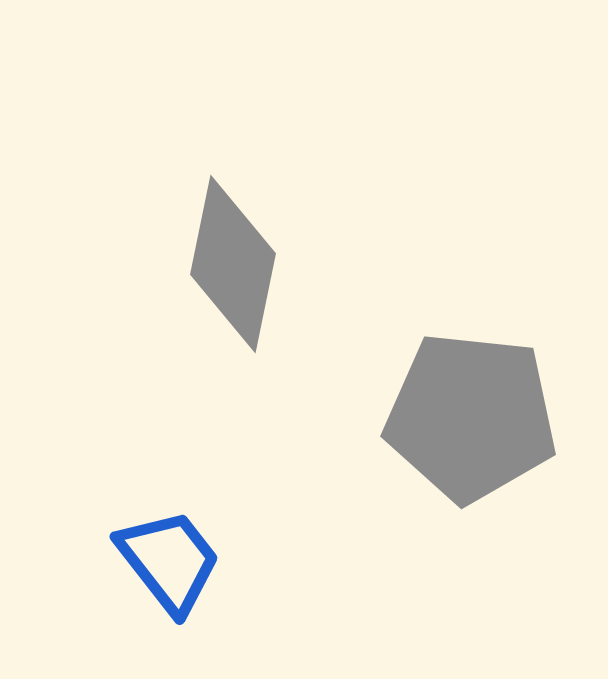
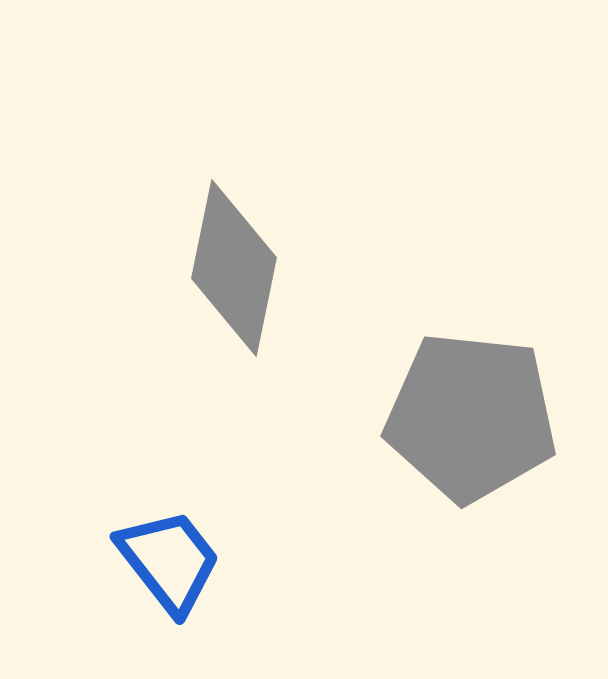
gray diamond: moved 1 px right, 4 px down
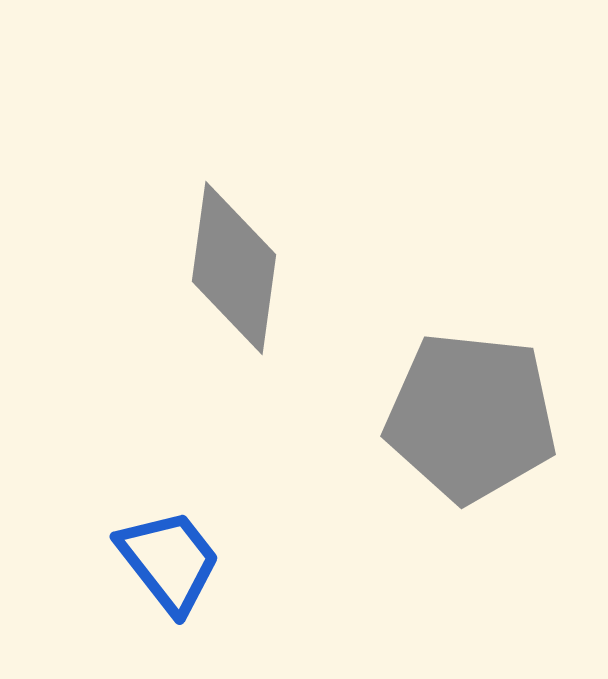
gray diamond: rotated 4 degrees counterclockwise
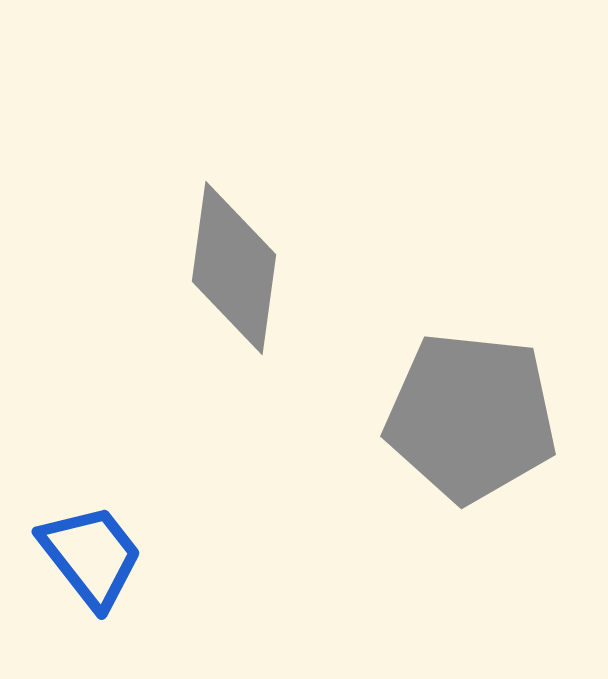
blue trapezoid: moved 78 px left, 5 px up
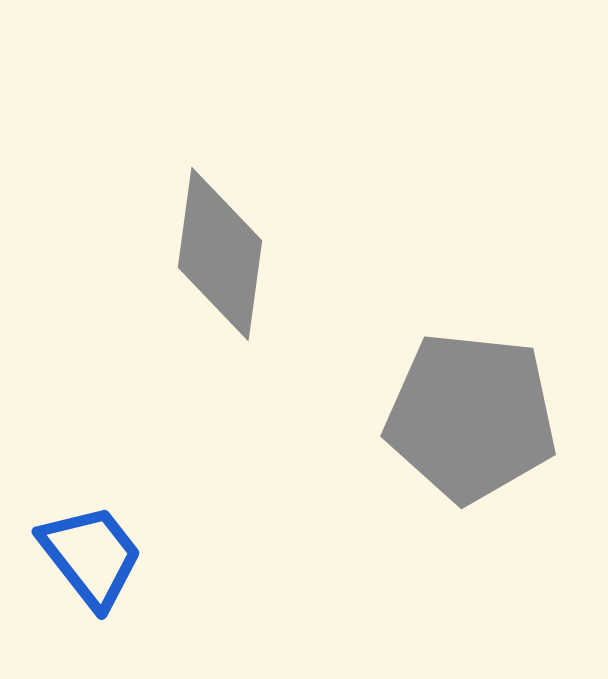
gray diamond: moved 14 px left, 14 px up
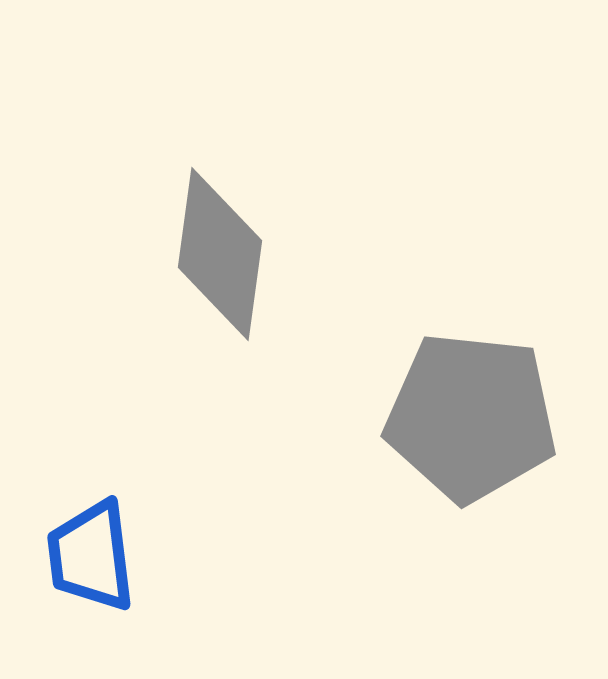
blue trapezoid: rotated 149 degrees counterclockwise
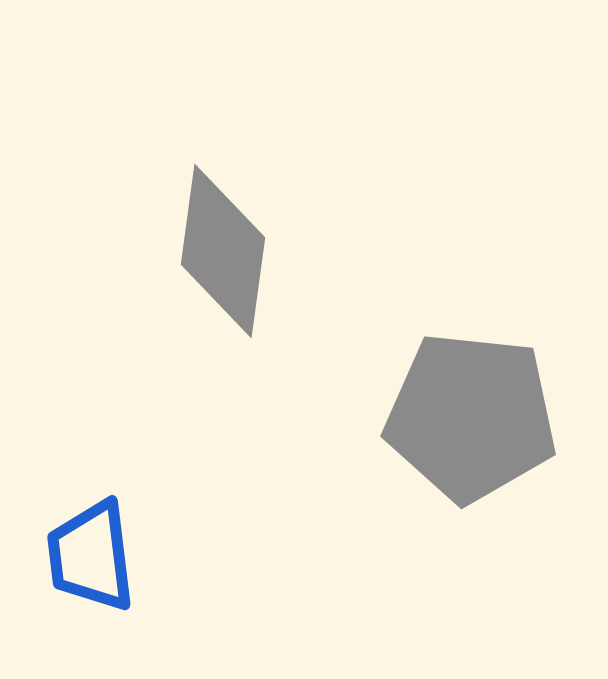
gray diamond: moved 3 px right, 3 px up
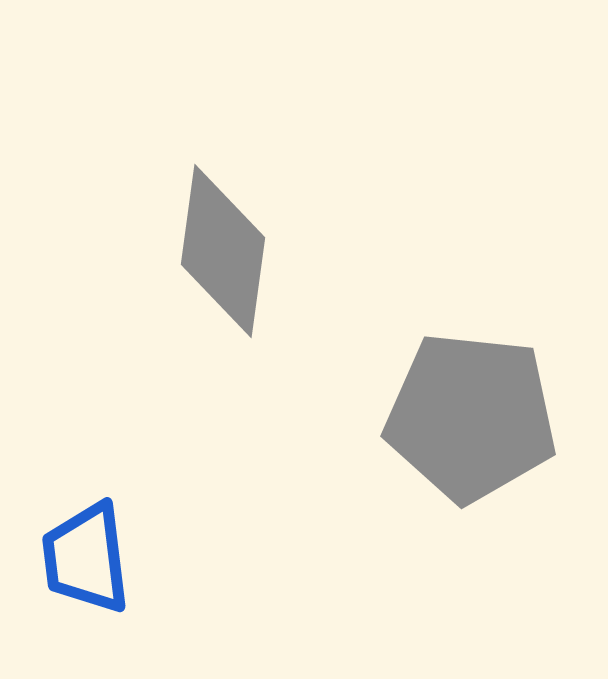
blue trapezoid: moved 5 px left, 2 px down
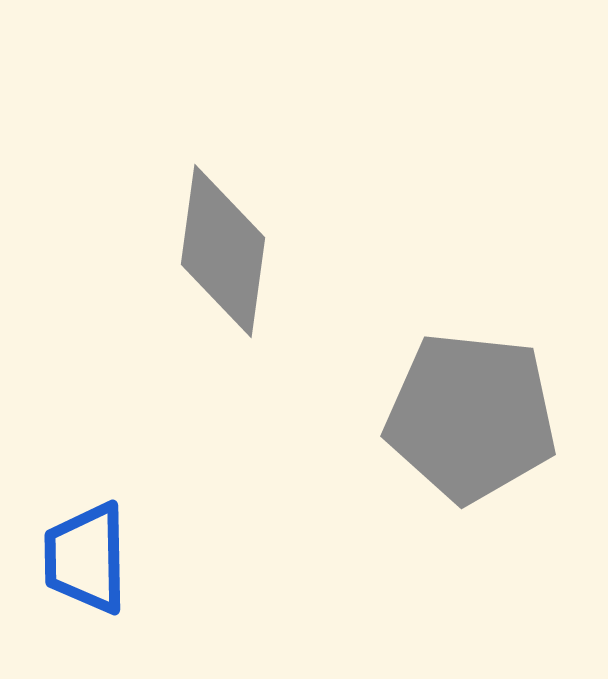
blue trapezoid: rotated 6 degrees clockwise
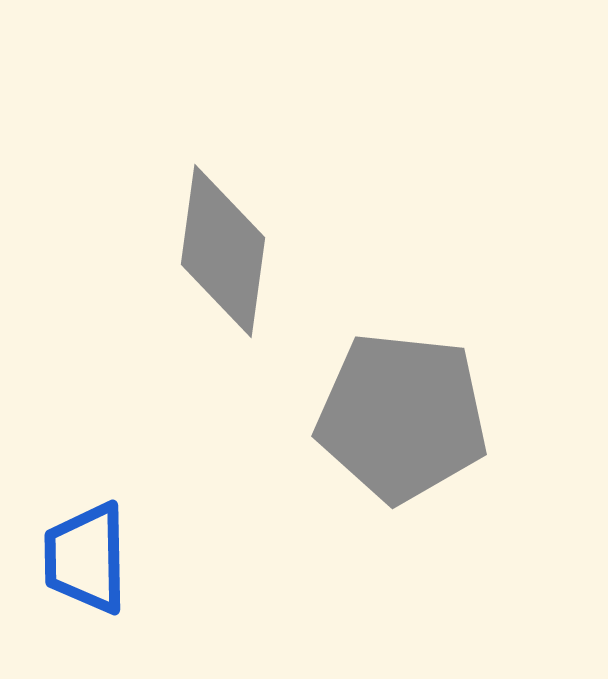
gray pentagon: moved 69 px left
